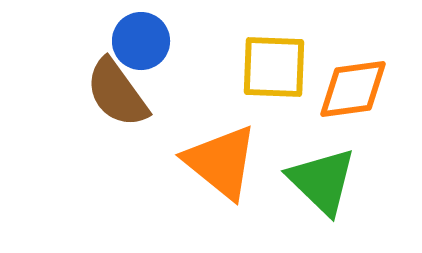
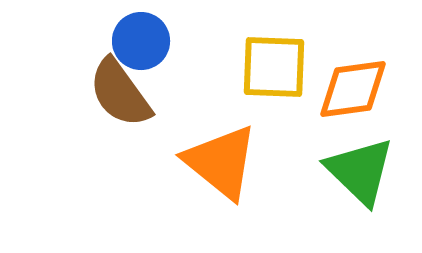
brown semicircle: moved 3 px right
green triangle: moved 38 px right, 10 px up
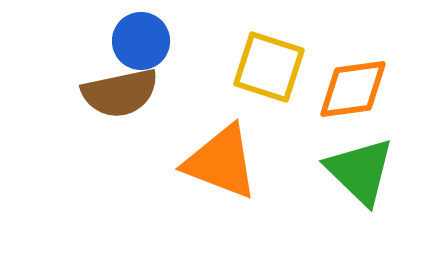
yellow square: moved 5 px left; rotated 16 degrees clockwise
brown semicircle: rotated 66 degrees counterclockwise
orange triangle: rotated 18 degrees counterclockwise
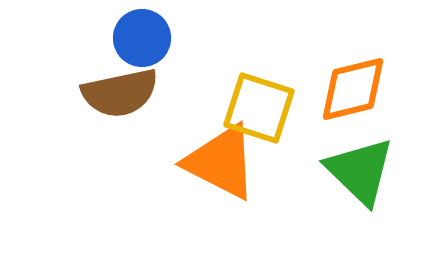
blue circle: moved 1 px right, 3 px up
yellow square: moved 10 px left, 41 px down
orange diamond: rotated 6 degrees counterclockwise
orange triangle: rotated 6 degrees clockwise
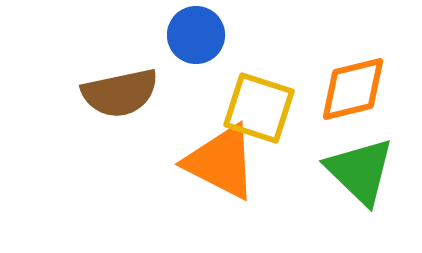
blue circle: moved 54 px right, 3 px up
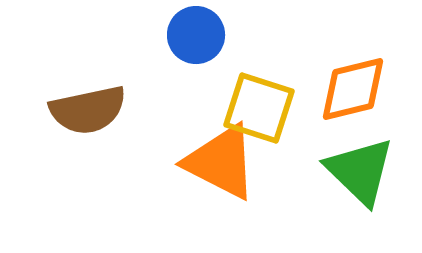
brown semicircle: moved 32 px left, 17 px down
